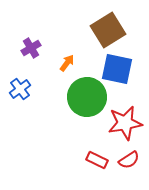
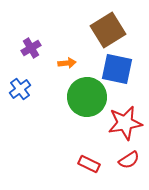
orange arrow: rotated 48 degrees clockwise
red rectangle: moved 8 px left, 4 px down
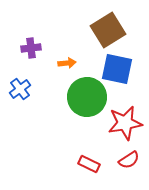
purple cross: rotated 24 degrees clockwise
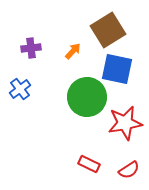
orange arrow: moved 6 px right, 12 px up; rotated 42 degrees counterclockwise
red semicircle: moved 10 px down
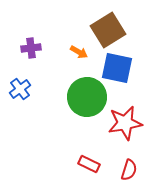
orange arrow: moved 6 px right, 1 px down; rotated 78 degrees clockwise
blue square: moved 1 px up
red semicircle: rotated 40 degrees counterclockwise
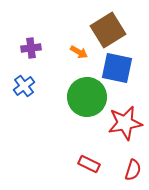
blue cross: moved 4 px right, 3 px up
red semicircle: moved 4 px right
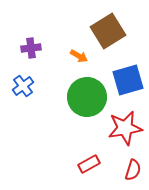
brown square: moved 1 px down
orange arrow: moved 4 px down
blue square: moved 11 px right, 12 px down; rotated 28 degrees counterclockwise
blue cross: moved 1 px left
red star: moved 5 px down
red rectangle: rotated 55 degrees counterclockwise
